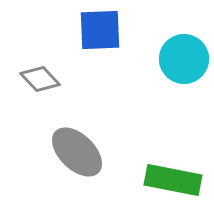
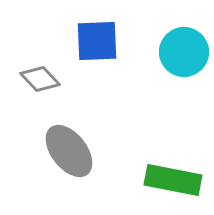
blue square: moved 3 px left, 11 px down
cyan circle: moved 7 px up
gray ellipse: moved 8 px left, 1 px up; rotated 8 degrees clockwise
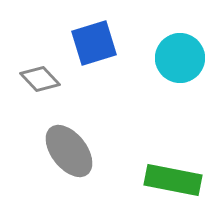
blue square: moved 3 px left, 2 px down; rotated 15 degrees counterclockwise
cyan circle: moved 4 px left, 6 px down
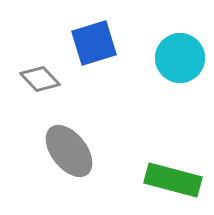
green rectangle: rotated 4 degrees clockwise
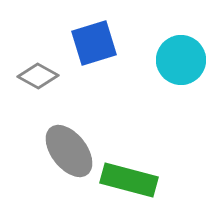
cyan circle: moved 1 px right, 2 px down
gray diamond: moved 2 px left, 3 px up; rotated 18 degrees counterclockwise
green rectangle: moved 44 px left
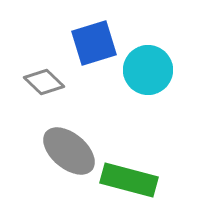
cyan circle: moved 33 px left, 10 px down
gray diamond: moved 6 px right, 6 px down; rotated 15 degrees clockwise
gray ellipse: rotated 12 degrees counterclockwise
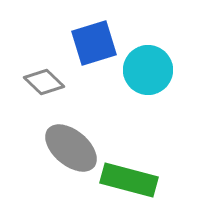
gray ellipse: moved 2 px right, 3 px up
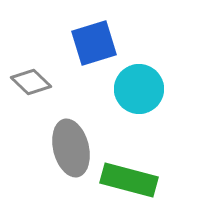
cyan circle: moved 9 px left, 19 px down
gray diamond: moved 13 px left
gray ellipse: rotated 36 degrees clockwise
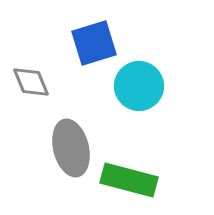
gray diamond: rotated 24 degrees clockwise
cyan circle: moved 3 px up
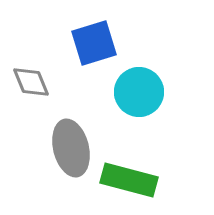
cyan circle: moved 6 px down
